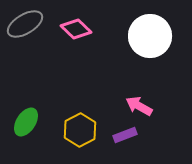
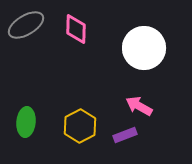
gray ellipse: moved 1 px right, 1 px down
pink diamond: rotated 48 degrees clockwise
white circle: moved 6 px left, 12 px down
green ellipse: rotated 28 degrees counterclockwise
yellow hexagon: moved 4 px up
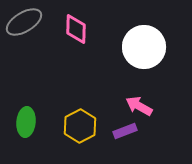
gray ellipse: moved 2 px left, 3 px up
white circle: moved 1 px up
purple rectangle: moved 4 px up
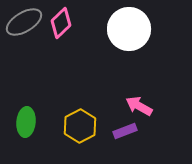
pink diamond: moved 15 px left, 6 px up; rotated 44 degrees clockwise
white circle: moved 15 px left, 18 px up
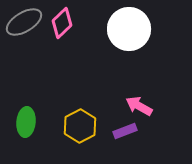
pink diamond: moved 1 px right
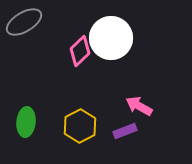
pink diamond: moved 18 px right, 28 px down
white circle: moved 18 px left, 9 px down
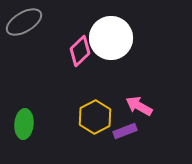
green ellipse: moved 2 px left, 2 px down
yellow hexagon: moved 15 px right, 9 px up
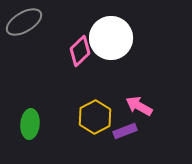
green ellipse: moved 6 px right
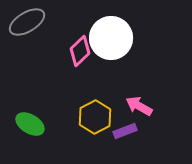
gray ellipse: moved 3 px right
green ellipse: rotated 64 degrees counterclockwise
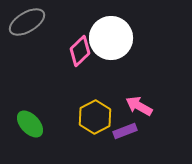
green ellipse: rotated 16 degrees clockwise
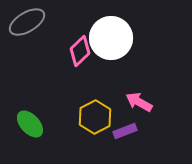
pink arrow: moved 4 px up
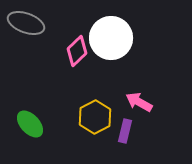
gray ellipse: moved 1 px left, 1 px down; rotated 51 degrees clockwise
pink diamond: moved 3 px left
purple rectangle: rotated 55 degrees counterclockwise
